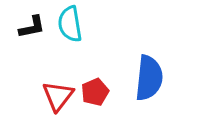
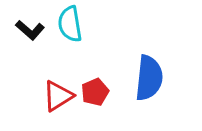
black L-shape: moved 2 px left, 3 px down; rotated 52 degrees clockwise
red triangle: rotated 20 degrees clockwise
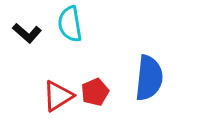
black L-shape: moved 3 px left, 3 px down
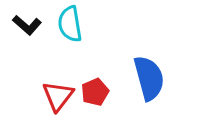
black L-shape: moved 8 px up
blue semicircle: rotated 21 degrees counterclockwise
red triangle: rotated 20 degrees counterclockwise
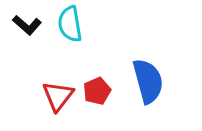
blue semicircle: moved 1 px left, 3 px down
red pentagon: moved 2 px right, 1 px up
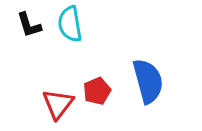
black L-shape: moved 2 px right; rotated 32 degrees clockwise
red triangle: moved 8 px down
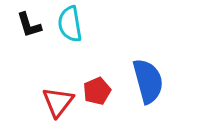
red triangle: moved 2 px up
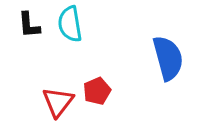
black L-shape: rotated 12 degrees clockwise
blue semicircle: moved 20 px right, 23 px up
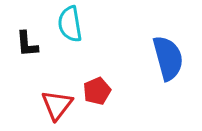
black L-shape: moved 2 px left, 19 px down
red triangle: moved 1 px left, 3 px down
